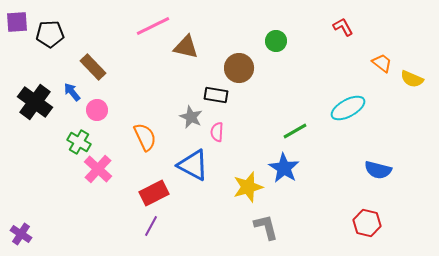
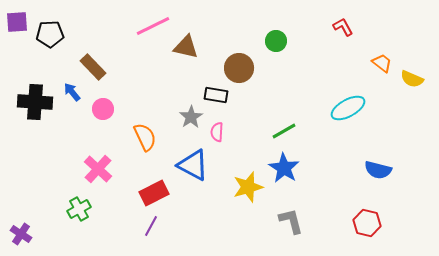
black cross: rotated 32 degrees counterclockwise
pink circle: moved 6 px right, 1 px up
gray star: rotated 15 degrees clockwise
green line: moved 11 px left
green cross: moved 67 px down; rotated 30 degrees clockwise
gray L-shape: moved 25 px right, 6 px up
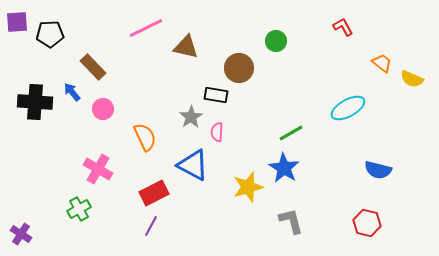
pink line: moved 7 px left, 2 px down
green line: moved 7 px right, 2 px down
pink cross: rotated 12 degrees counterclockwise
